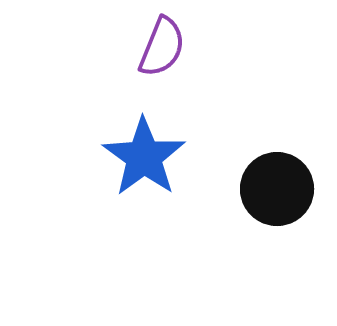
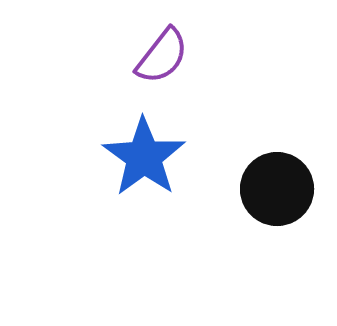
purple semicircle: moved 9 px down; rotated 16 degrees clockwise
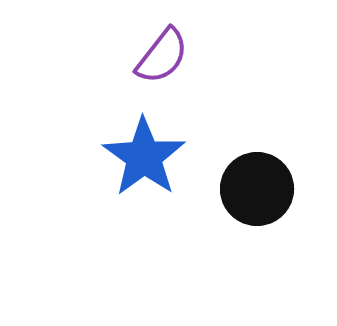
black circle: moved 20 px left
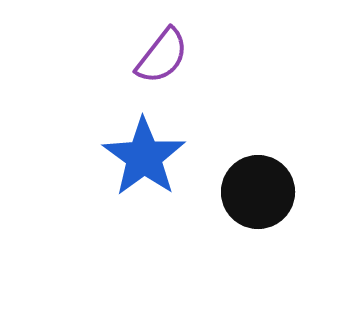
black circle: moved 1 px right, 3 px down
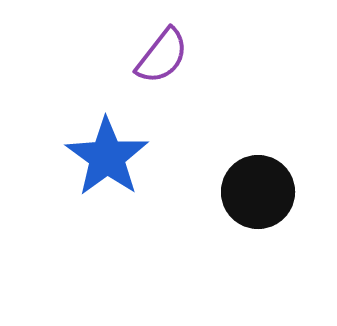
blue star: moved 37 px left
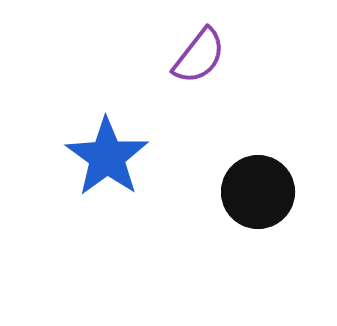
purple semicircle: moved 37 px right
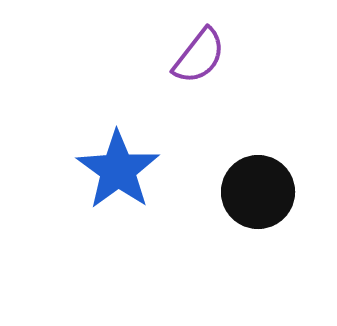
blue star: moved 11 px right, 13 px down
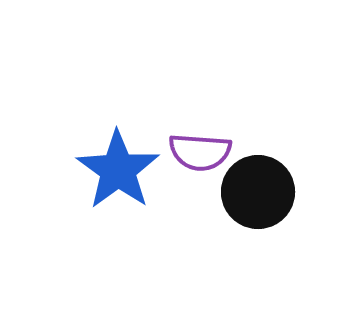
purple semicircle: moved 1 px right, 96 px down; rotated 56 degrees clockwise
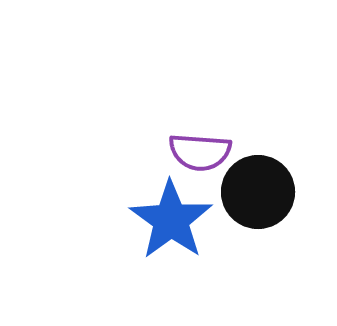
blue star: moved 53 px right, 50 px down
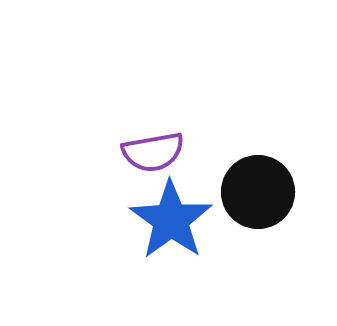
purple semicircle: moved 47 px left; rotated 14 degrees counterclockwise
